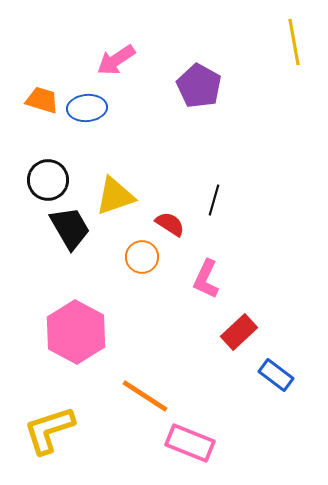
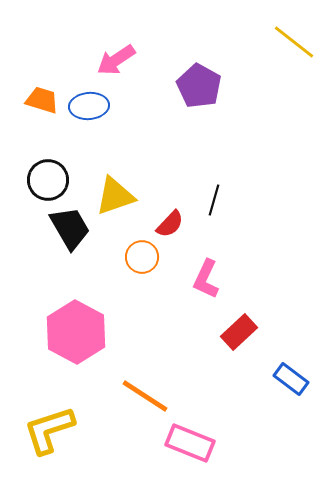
yellow line: rotated 42 degrees counterclockwise
blue ellipse: moved 2 px right, 2 px up
red semicircle: rotated 100 degrees clockwise
blue rectangle: moved 15 px right, 4 px down
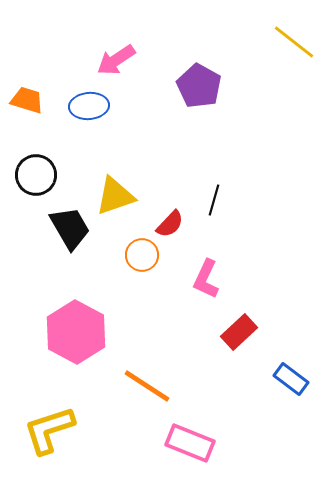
orange trapezoid: moved 15 px left
black circle: moved 12 px left, 5 px up
orange circle: moved 2 px up
orange line: moved 2 px right, 10 px up
